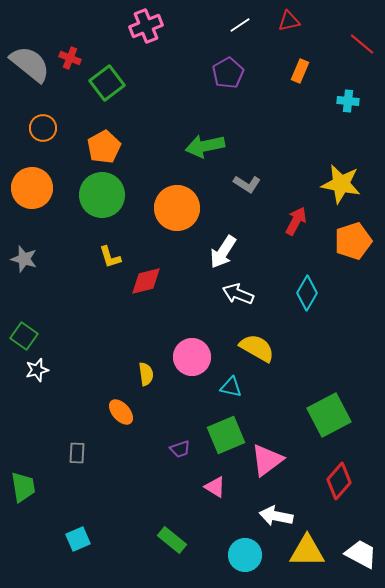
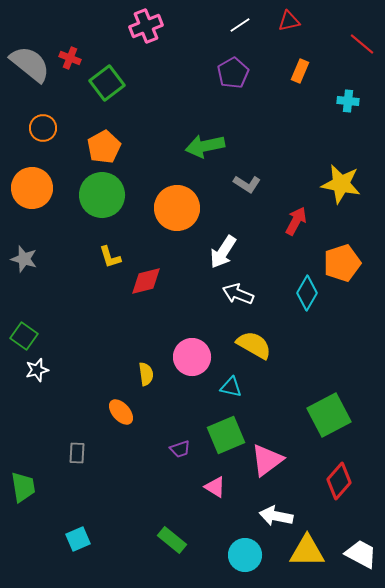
purple pentagon at (228, 73): moved 5 px right
orange pentagon at (353, 241): moved 11 px left, 22 px down
yellow semicircle at (257, 348): moved 3 px left, 3 px up
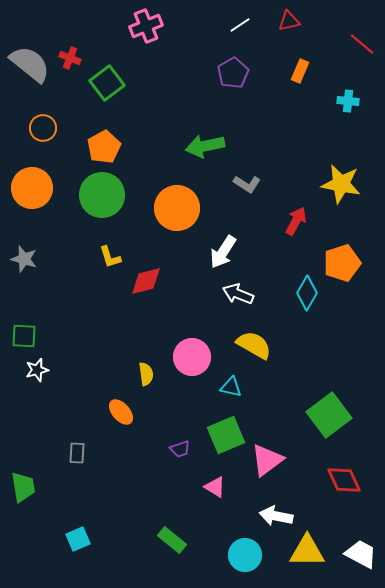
green square at (24, 336): rotated 32 degrees counterclockwise
green square at (329, 415): rotated 9 degrees counterclockwise
red diamond at (339, 481): moved 5 px right, 1 px up; rotated 66 degrees counterclockwise
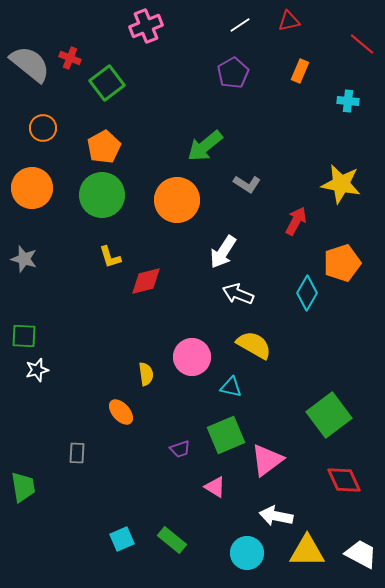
green arrow at (205, 146): rotated 27 degrees counterclockwise
orange circle at (177, 208): moved 8 px up
cyan square at (78, 539): moved 44 px right
cyan circle at (245, 555): moved 2 px right, 2 px up
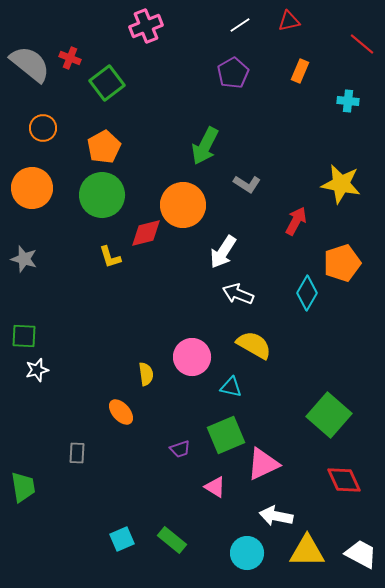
green arrow at (205, 146): rotated 24 degrees counterclockwise
orange circle at (177, 200): moved 6 px right, 5 px down
red diamond at (146, 281): moved 48 px up
green square at (329, 415): rotated 12 degrees counterclockwise
pink triangle at (267, 460): moved 4 px left, 4 px down; rotated 12 degrees clockwise
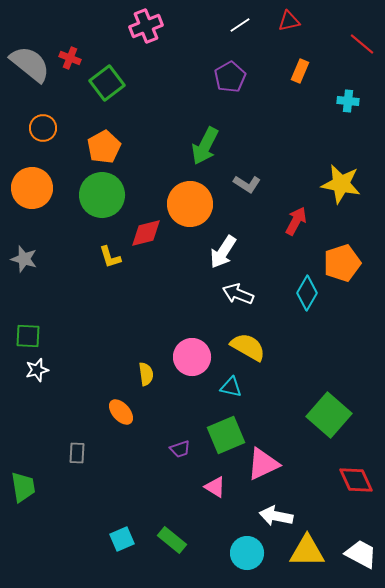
purple pentagon at (233, 73): moved 3 px left, 4 px down
orange circle at (183, 205): moved 7 px right, 1 px up
green square at (24, 336): moved 4 px right
yellow semicircle at (254, 345): moved 6 px left, 2 px down
red diamond at (344, 480): moved 12 px right
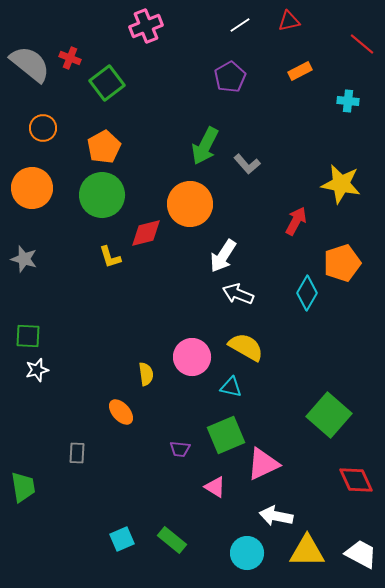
orange rectangle at (300, 71): rotated 40 degrees clockwise
gray L-shape at (247, 184): moved 20 px up; rotated 16 degrees clockwise
white arrow at (223, 252): moved 4 px down
yellow semicircle at (248, 347): moved 2 px left
purple trapezoid at (180, 449): rotated 25 degrees clockwise
